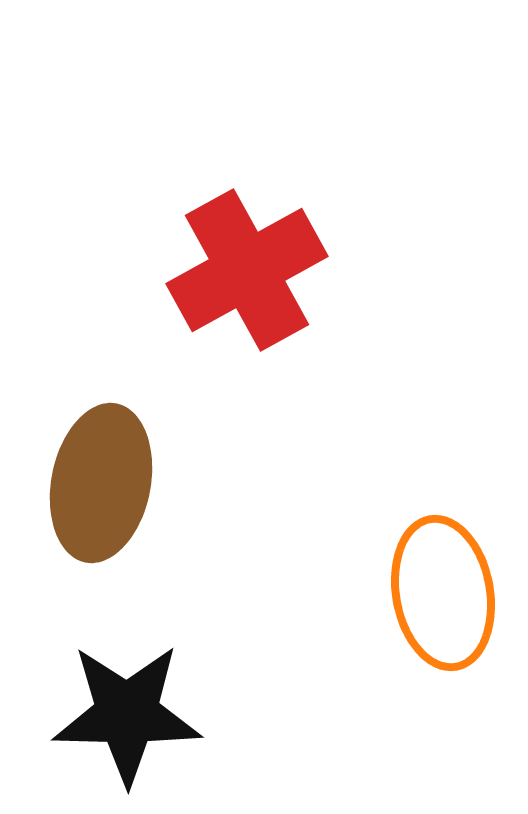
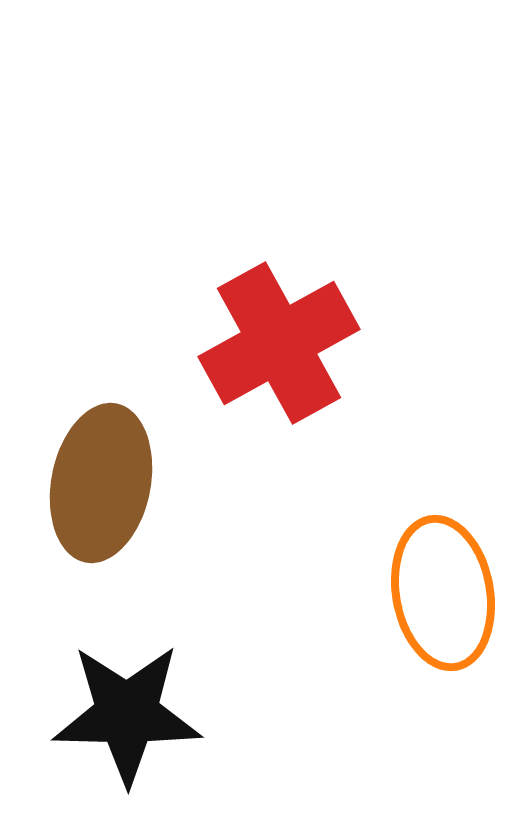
red cross: moved 32 px right, 73 px down
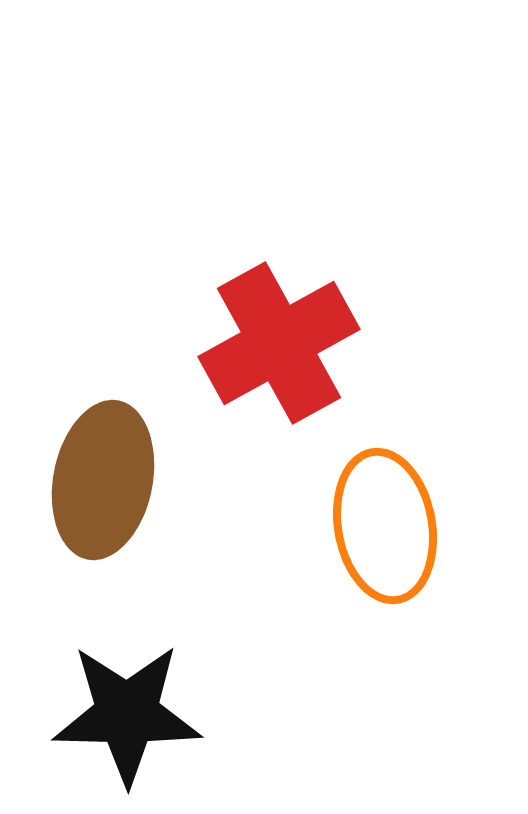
brown ellipse: moved 2 px right, 3 px up
orange ellipse: moved 58 px left, 67 px up
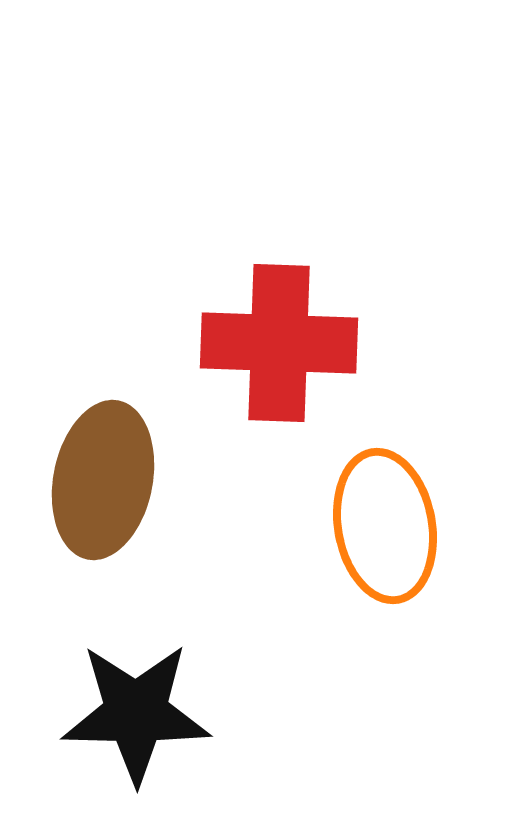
red cross: rotated 31 degrees clockwise
black star: moved 9 px right, 1 px up
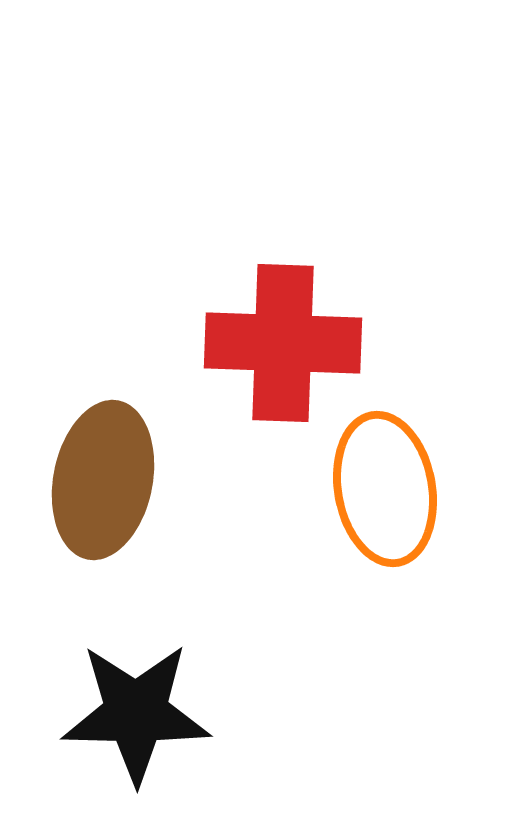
red cross: moved 4 px right
orange ellipse: moved 37 px up
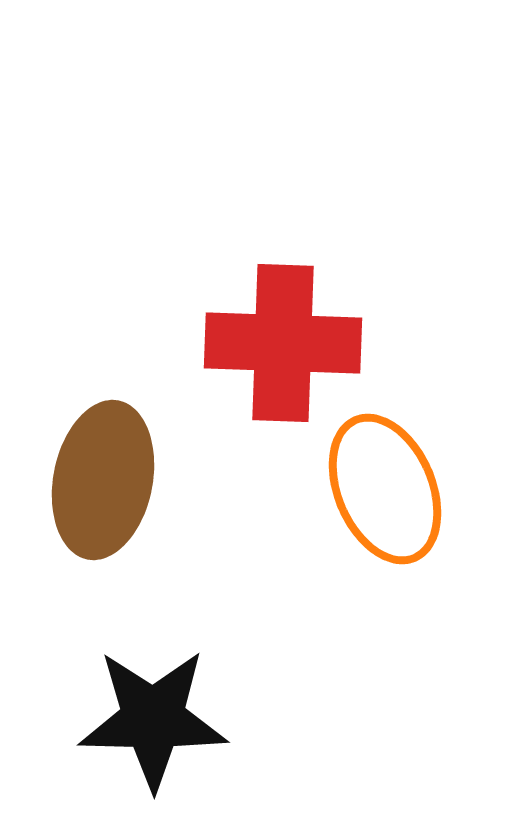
orange ellipse: rotated 13 degrees counterclockwise
black star: moved 17 px right, 6 px down
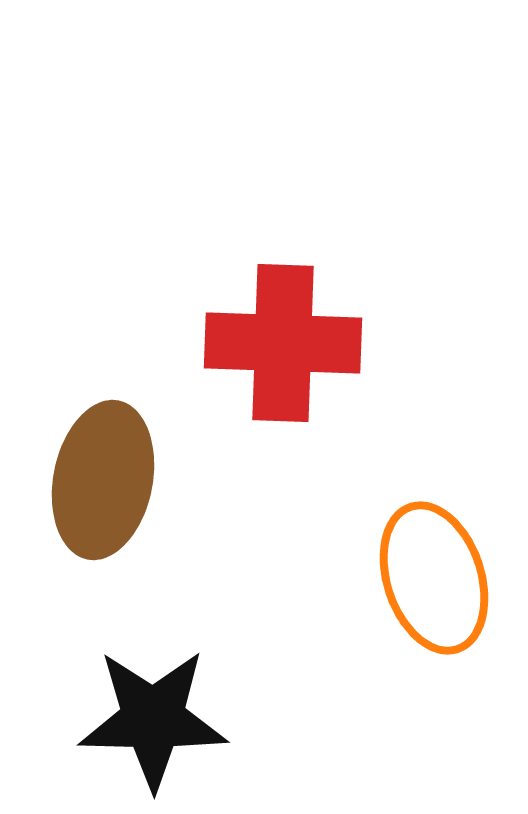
orange ellipse: moved 49 px right, 89 px down; rotated 5 degrees clockwise
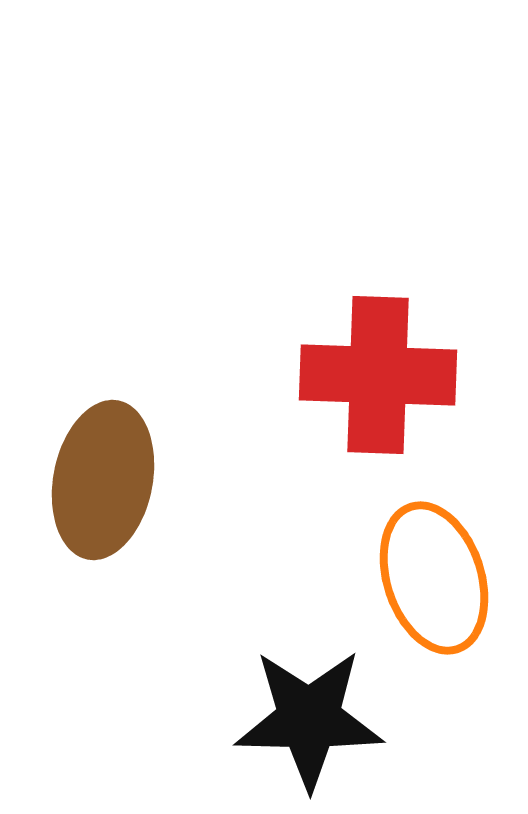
red cross: moved 95 px right, 32 px down
black star: moved 156 px right
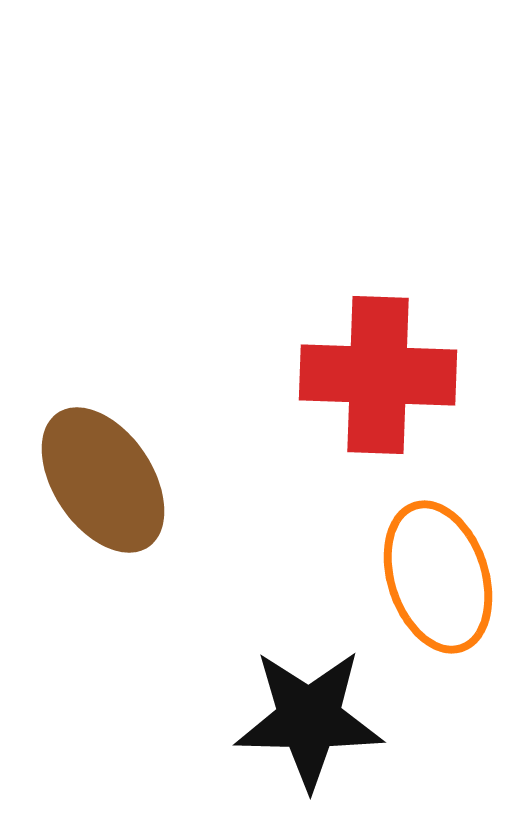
brown ellipse: rotated 45 degrees counterclockwise
orange ellipse: moved 4 px right, 1 px up
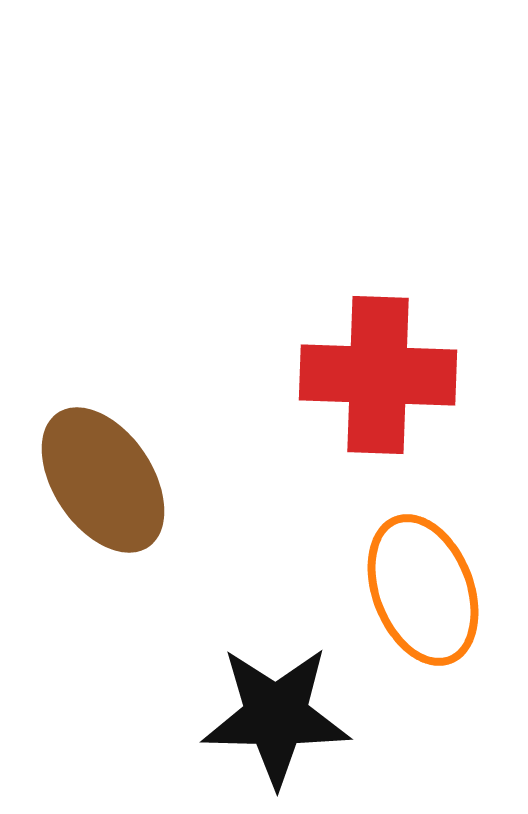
orange ellipse: moved 15 px left, 13 px down; rotated 3 degrees counterclockwise
black star: moved 33 px left, 3 px up
